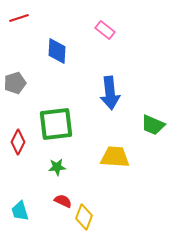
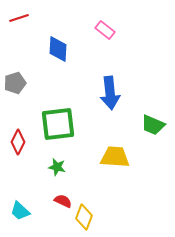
blue diamond: moved 1 px right, 2 px up
green square: moved 2 px right
green star: rotated 18 degrees clockwise
cyan trapezoid: rotated 30 degrees counterclockwise
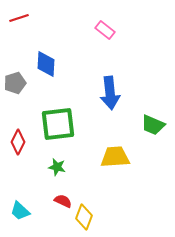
blue diamond: moved 12 px left, 15 px down
yellow trapezoid: rotated 8 degrees counterclockwise
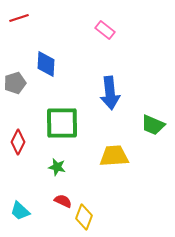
green square: moved 4 px right, 1 px up; rotated 6 degrees clockwise
yellow trapezoid: moved 1 px left, 1 px up
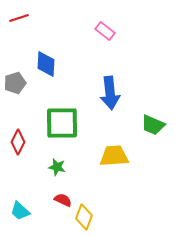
pink rectangle: moved 1 px down
red semicircle: moved 1 px up
